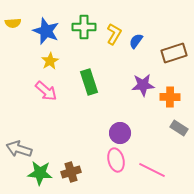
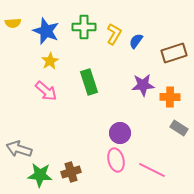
green star: moved 2 px down
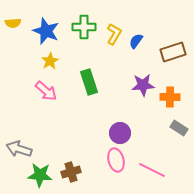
brown rectangle: moved 1 px left, 1 px up
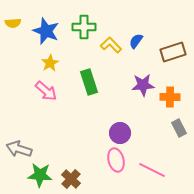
yellow L-shape: moved 3 px left, 11 px down; rotated 75 degrees counterclockwise
yellow star: moved 2 px down
gray rectangle: rotated 30 degrees clockwise
brown cross: moved 7 px down; rotated 30 degrees counterclockwise
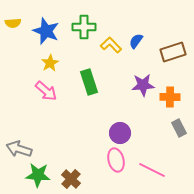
green star: moved 2 px left
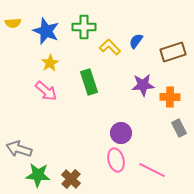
yellow L-shape: moved 1 px left, 2 px down
purple circle: moved 1 px right
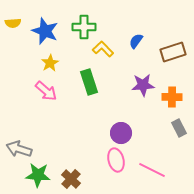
blue star: moved 1 px left
yellow L-shape: moved 7 px left, 2 px down
orange cross: moved 2 px right
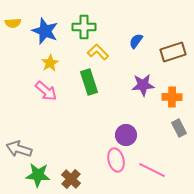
yellow L-shape: moved 5 px left, 3 px down
purple circle: moved 5 px right, 2 px down
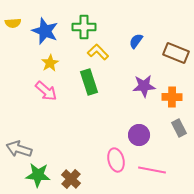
brown rectangle: moved 3 px right, 1 px down; rotated 40 degrees clockwise
purple star: moved 1 px right, 1 px down
purple circle: moved 13 px right
pink line: rotated 16 degrees counterclockwise
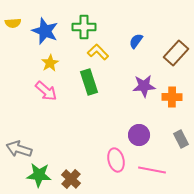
brown rectangle: rotated 70 degrees counterclockwise
gray rectangle: moved 2 px right, 11 px down
green star: moved 1 px right
